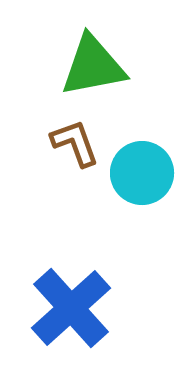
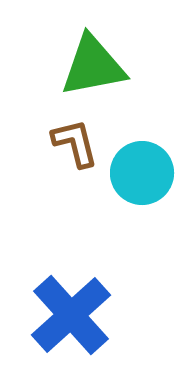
brown L-shape: rotated 6 degrees clockwise
blue cross: moved 7 px down
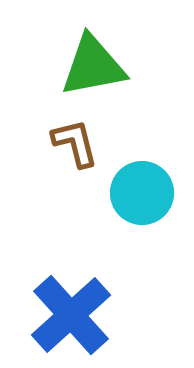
cyan circle: moved 20 px down
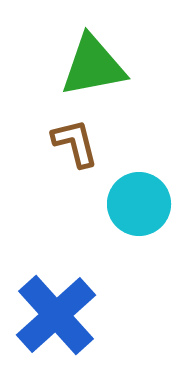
cyan circle: moved 3 px left, 11 px down
blue cross: moved 15 px left
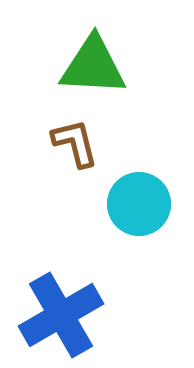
green triangle: rotated 14 degrees clockwise
blue cross: moved 5 px right; rotated 12 degrees clockwise
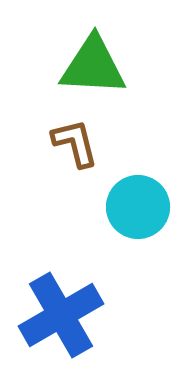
cyan circle: moved 1 px left, 3 px down
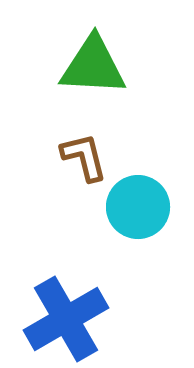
brown L-shape: moved 9 px right, 14 px down
blue cross: moved 5 px right, 4 px down
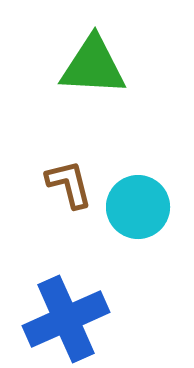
brown L-shape: moved 15 px left, 27 px down
blue cross: rotated 6 degrees clockwise
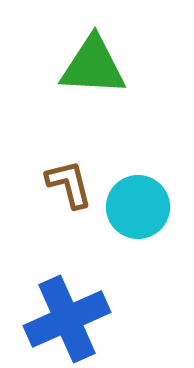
blue cross: moved 1 px right
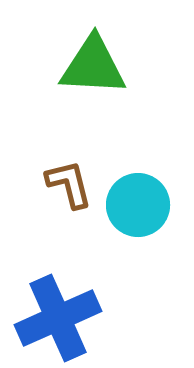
cyan circle: moved 2 px up
blue cross: moved 9 px left, 1 px up
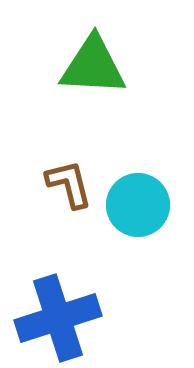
blue cross: rotated 6 degrees clockwise
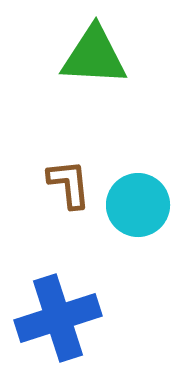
green triangle: moved 1 px right, 10 px up
brown L-shape: rotated 8 degrees clockwise
